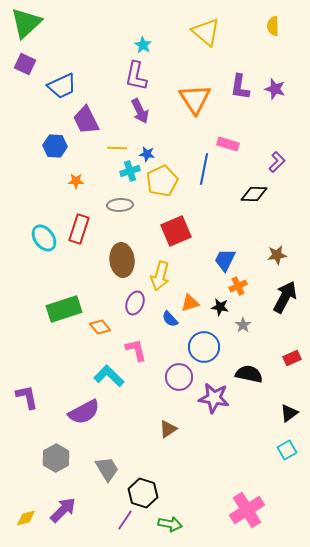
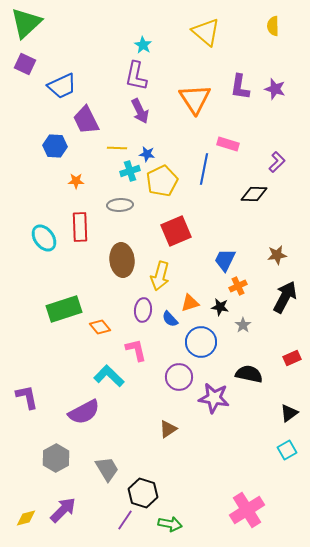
red rectangle at (79, 229): moved 1 px right, 2 px up; rotated 20 degrees counterclockwise
purple ellipse at (135, 303): moved 8 px right, 7 px down; rotated 15 degrees counterclockwise
blue circle at (204, 347): moved 3 px left, 5 px up
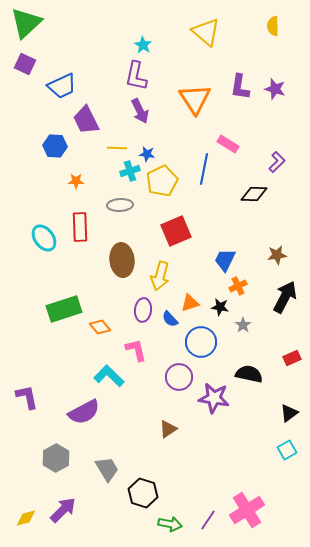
pink rectangle at (228, 144): rotated 15 degrees clockwise
purple line at (125, 520): moved 83 px right
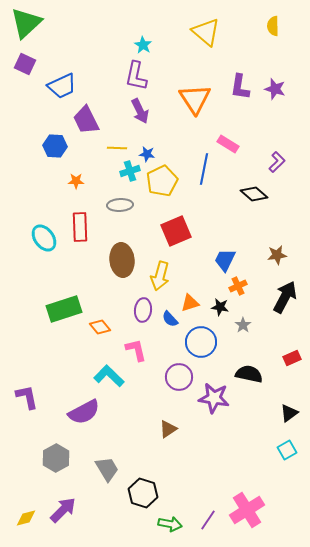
black diamond at (254, 194): rotated 40 degrees clockwise
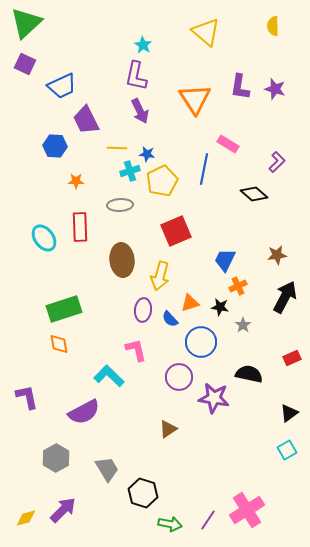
orange diamond at (100, 327): moved 41 px left, 17 px down; rotated 30 degrees clockwise
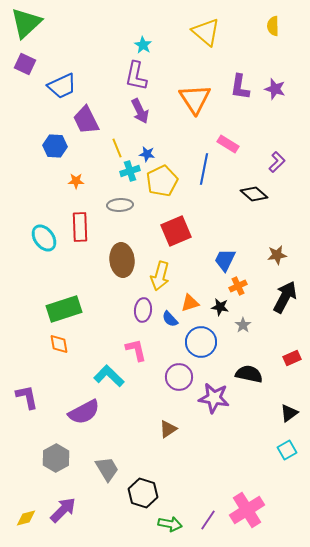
yellow line at (117, 148): rotated 66 degrees clockwise
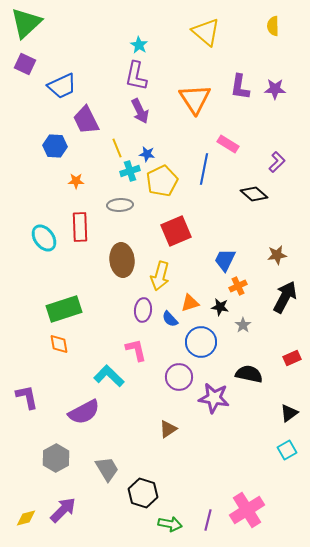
cyan star at (143, 45): moved 4 px left
purple star at (275, 89): rotated 15 degrees counterclockwise
purple line at (208, 520): rotated 20 degrees counterclockwise
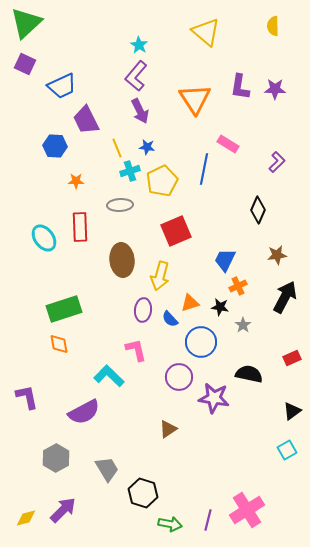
purple L-shape at (136, 76): rotated 28 degrees clockwise
blue star at (147, 154): moved 7 px up
black diamond at (254, 194): moved 4 px right, 16 px down; rotated 72 degrees clockwise
black triangle at (289, 413): moved 3 px right, 2 px up
